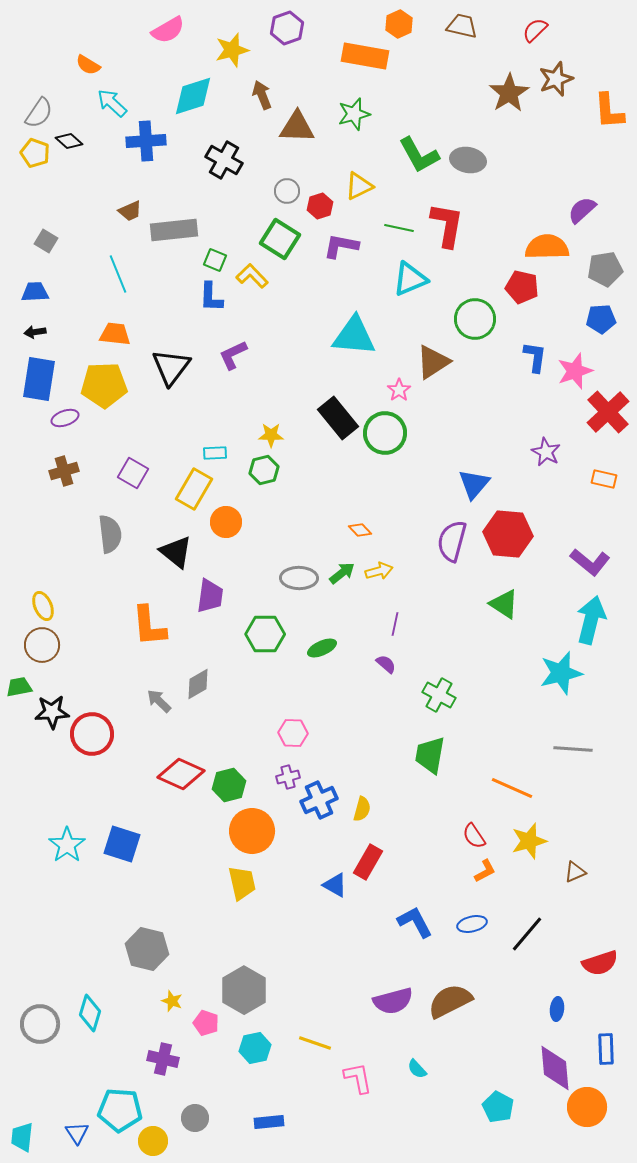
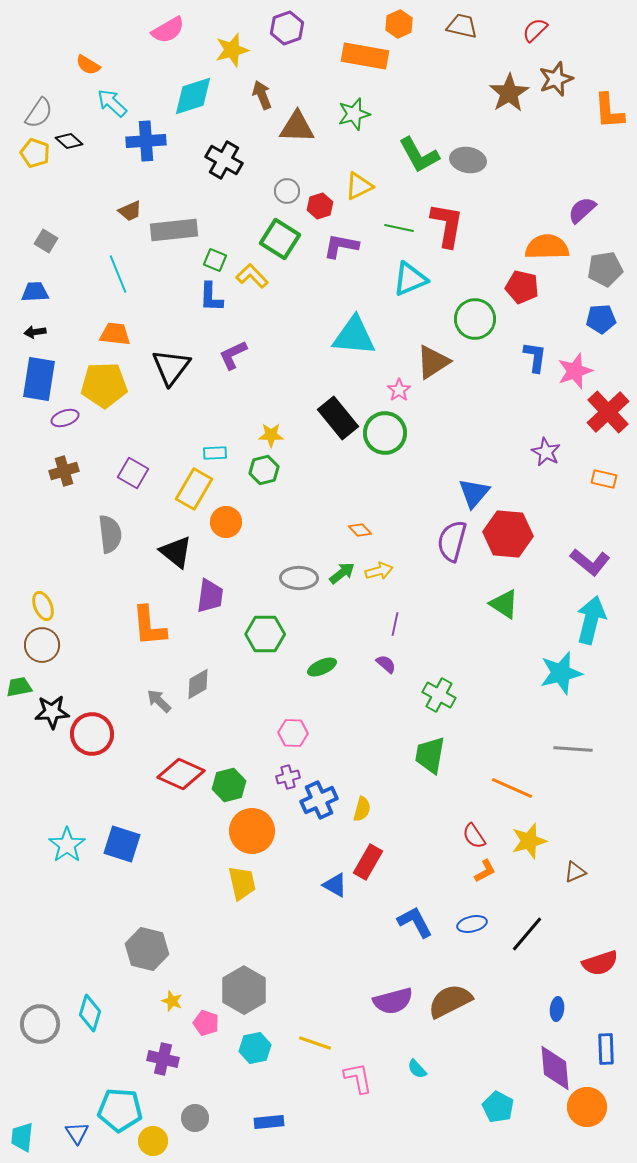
blue triangle at (474, 484): moved 9 px down
green ellipse at (322, 648): moved 19 px down
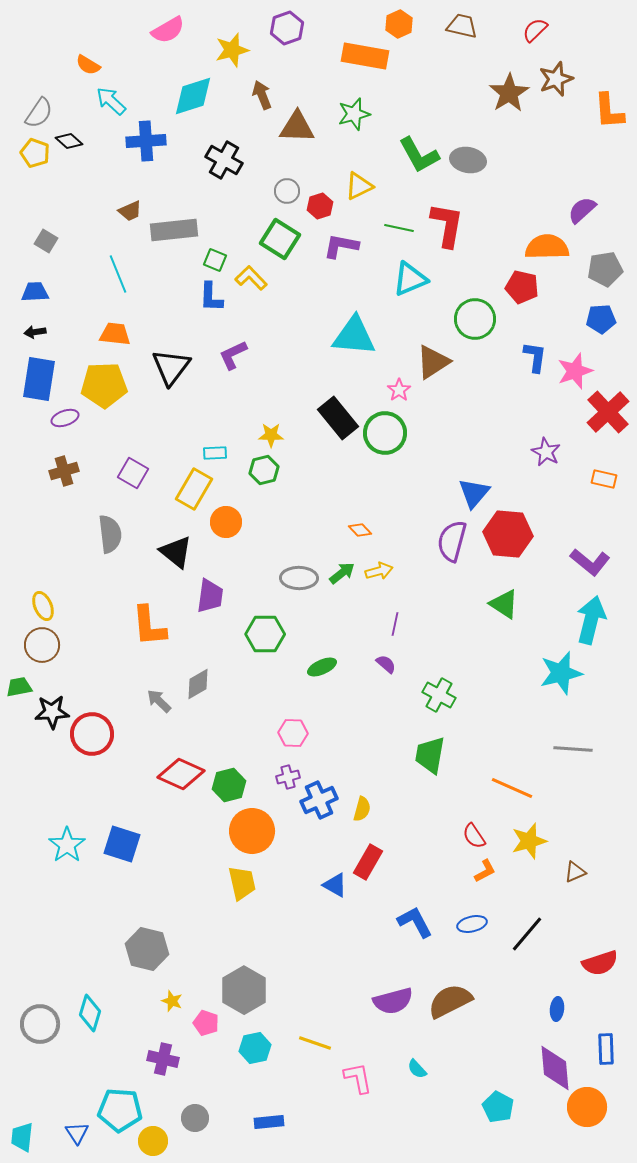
cyan arrow at (112, 103): moved 1 px left, 2 px up
yellow L-shape at (252, 276): moved 1 px left, 2 px down
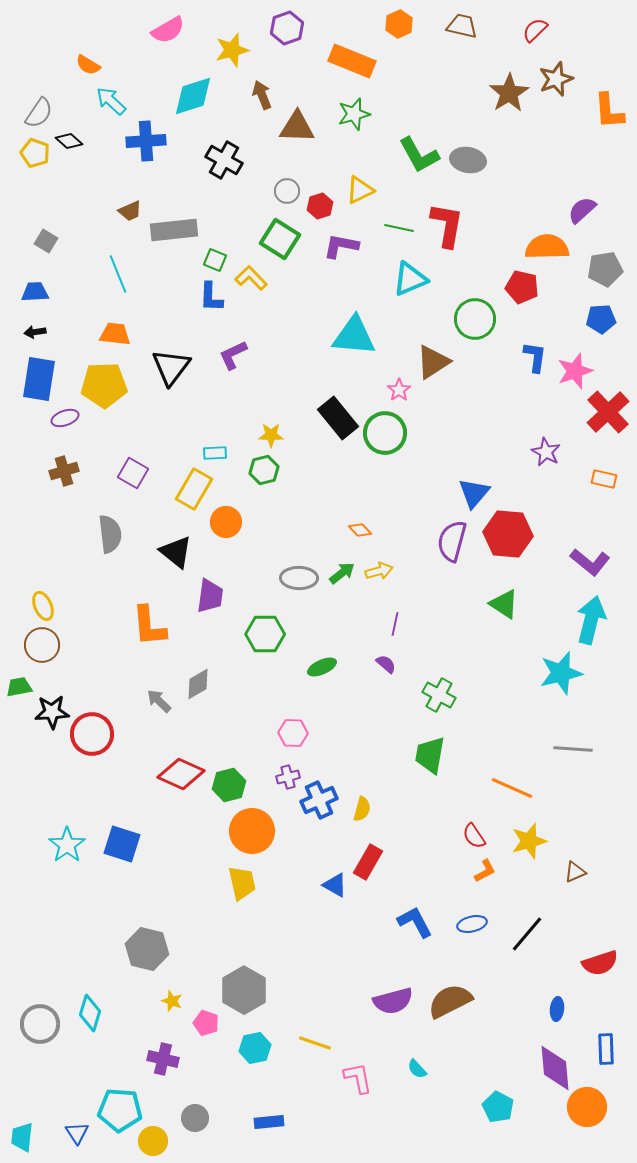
orange rectangle at (365, 56): moved 13 px left, 5 px down; rotated 12 degrees clockwise
yellow triangle at (359, 186): moved 1 px right, 4 px down
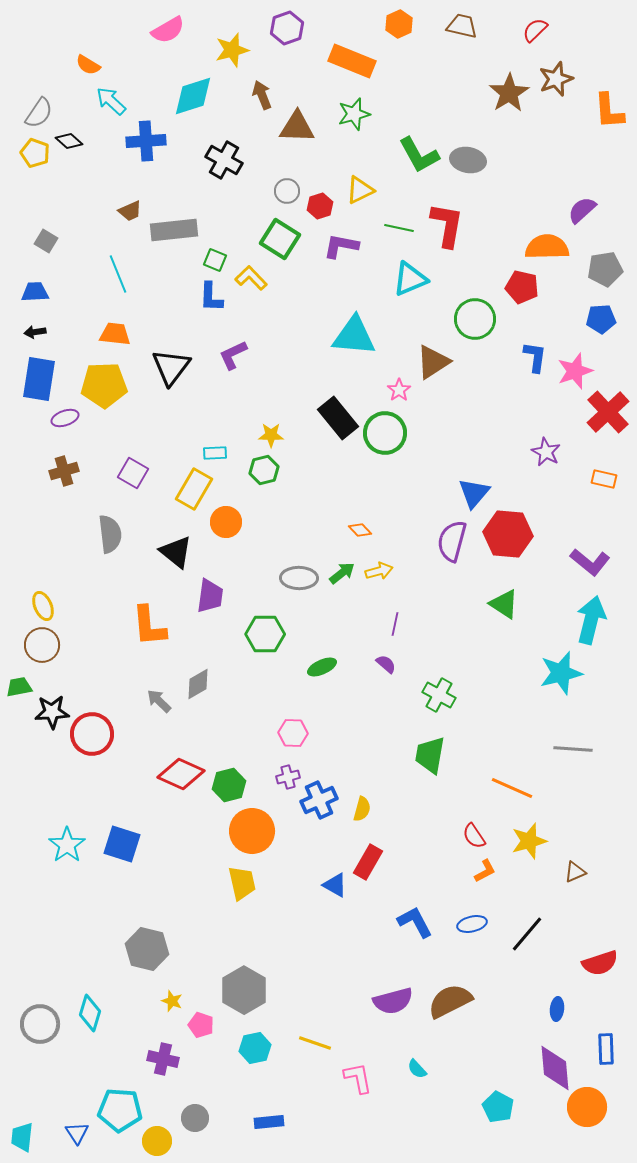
pink pentagon at (206, 1023): moved 5 px left, 2 px down
yellow circle at (153, 1141): moved 4 px right
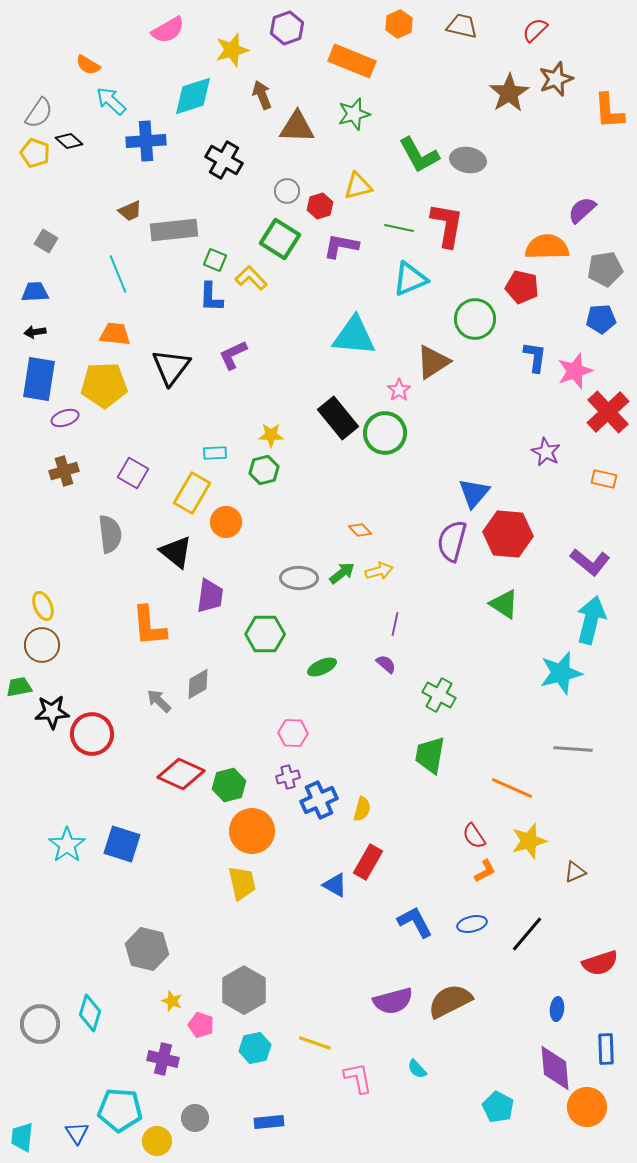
yellow triangle at (360, 190): moved 2 px left, 4 px up; rotated 12 degrees clockwise
yellow rectangle at (194, 489): moved 2 px left, 4 px down
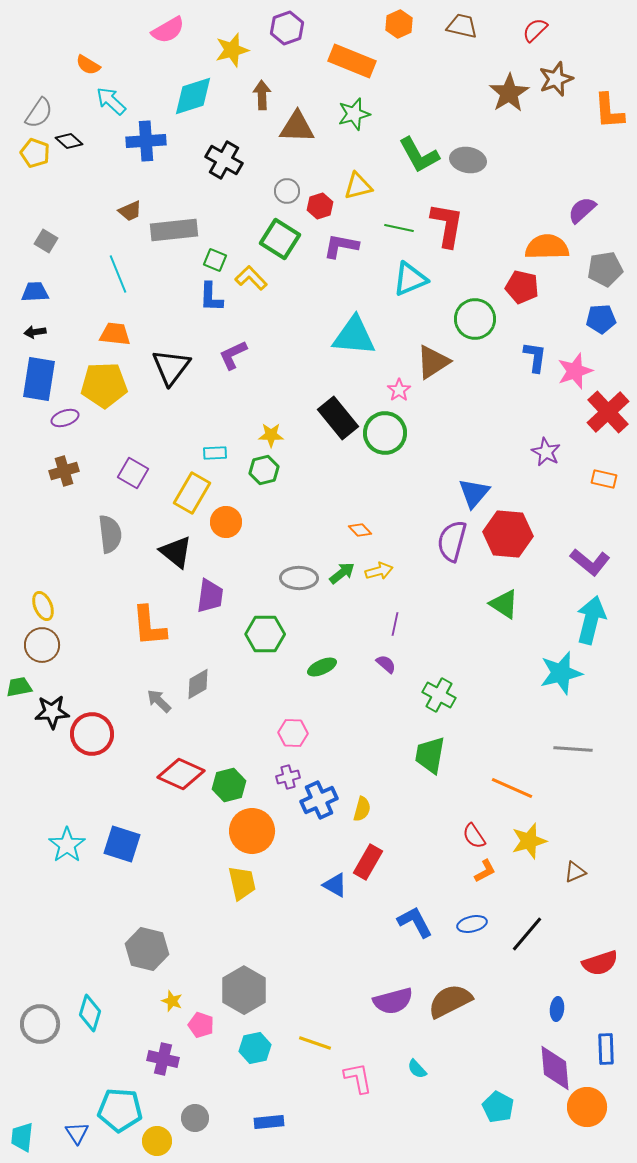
brown arrow at (262, 95): rotated 20 degrees clockwise
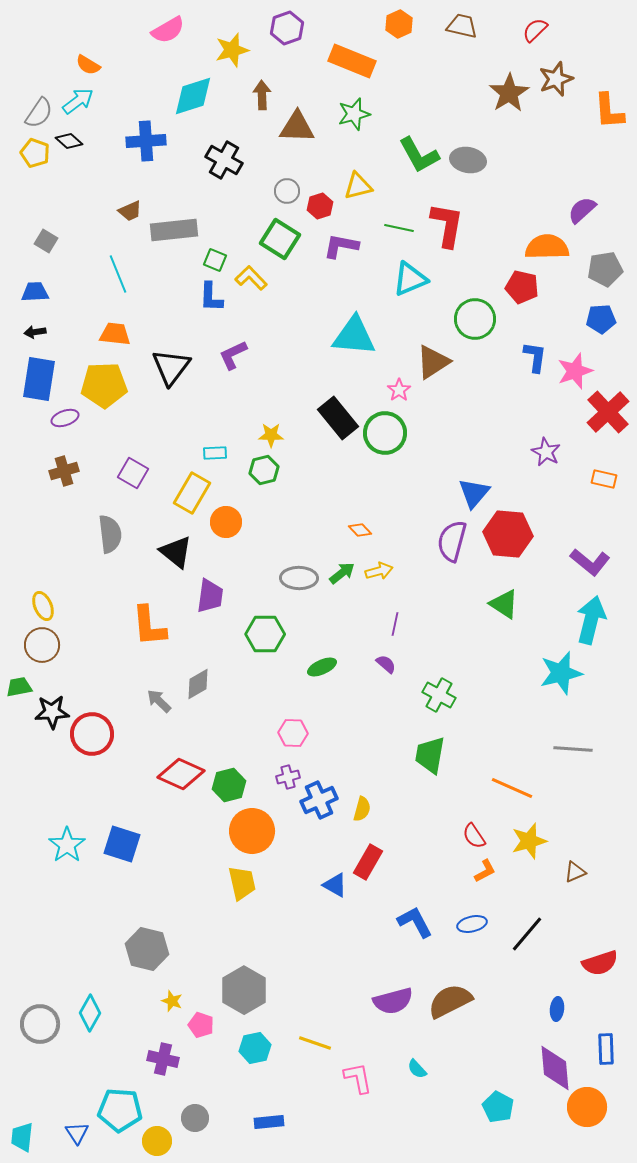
cyan arrow at (111, 101): moved 33 px left; rotated 100 degrees clockwise
cyan diamond at (90, 1013): rotated 12 degrees clockwise
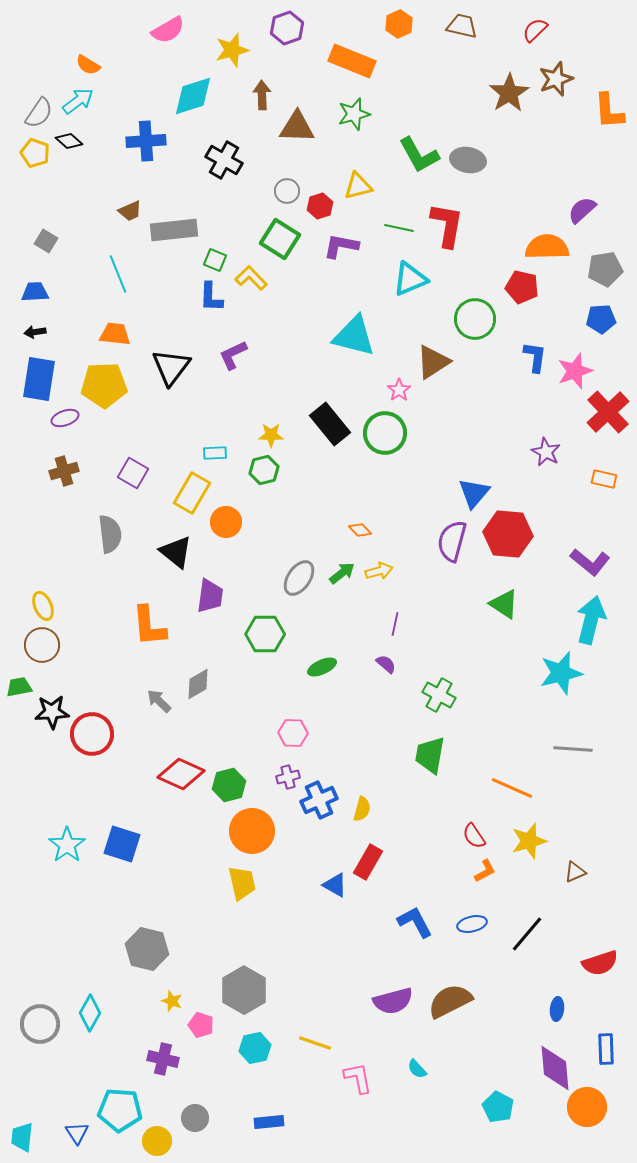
cyan triangle at (354, 336): rotated 9 degrees clockwise
black rectangle at (338, 418): moved 8 px left, 6 px down
gray ellipse at (299, 578): rotated 57 degrees counterclockwise
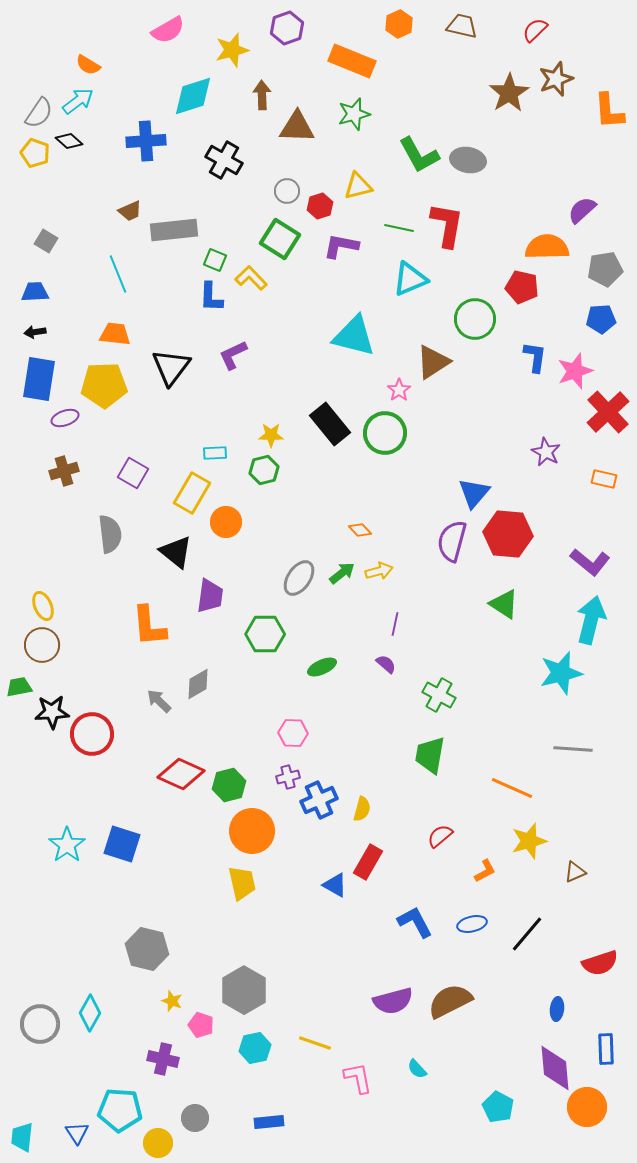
red semicircle at (474, 836): moved 34 px left; rotated 84 degrees clockwise
yellow circle at (157, 1141): moved 1 px right, 2 px down
